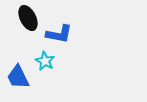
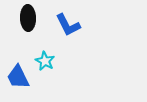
black ellipse: rotated 25 degrees clockwise
blue L-shape: moved 9 px right, 9 px up; rotated 52 degrees clockwise
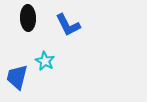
blue trapezoid: moved 1 px left; rotated 40 degrees clockwise
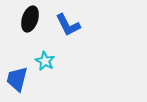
black ellipse: moved 2 px right, 1 px down; rotated 20 degrees clockwise
blue trapezoid: moved 2 px down
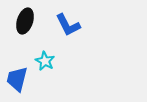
black ellipse: moved 5 px left, 2 px down
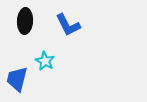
black ellipse: rotated 15 degrees counterclockwise
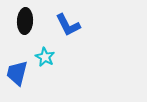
cyan star: moved 4 px up
blue trapezoid: moved 6 px up
